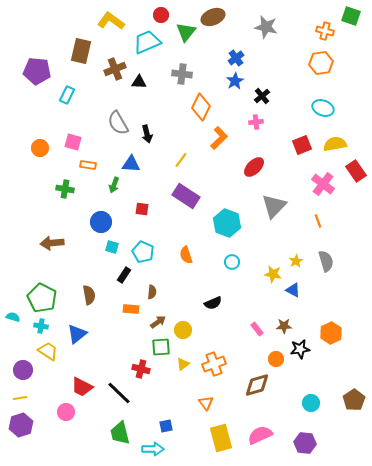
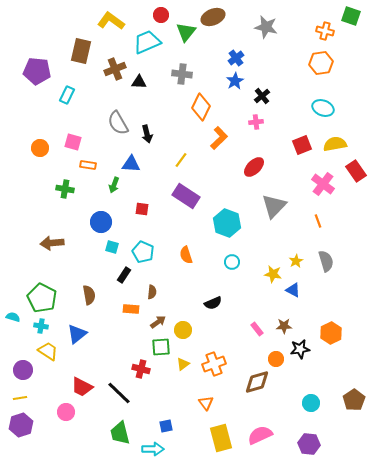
brown diamond at (257, 385): moved 3 px up
purple hexagon at (305, 443): moved 4 px right, 1 px down
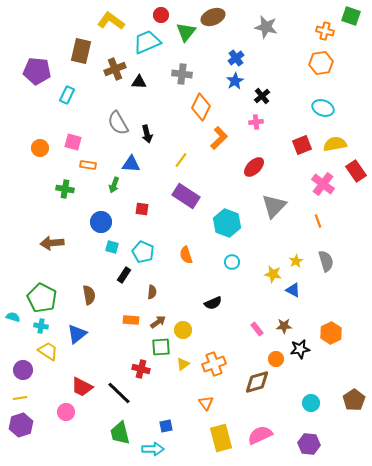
orange rectangle at (131, 309): moved 11 px down
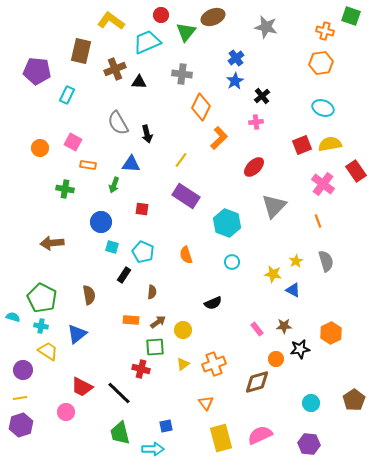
pink square at (73, 142): rotated 12 degrees clockwise
yellow semicircle at (335, 144): moved 5 px left
green square at (161, 347): moved 6 px left
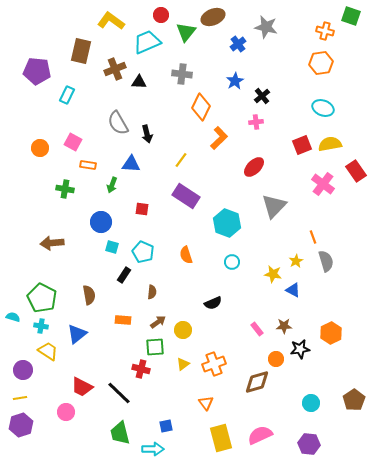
blue cross at (236, 58): moved 2 px right, 14 px up
green arrow at (114, 185): moved 2 px left
orange line at (318, 221): moved 5 px left, 16 px down
orange rectangle at (131, 320): moved 8 px left
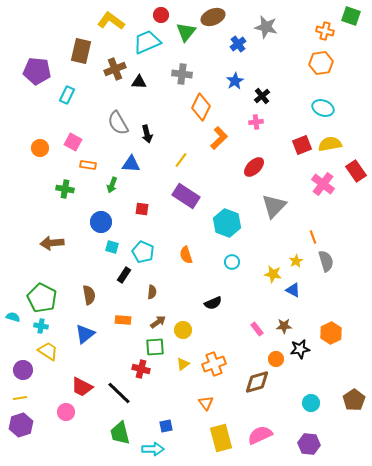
blue triangle at (77, 334): moved 8 px right
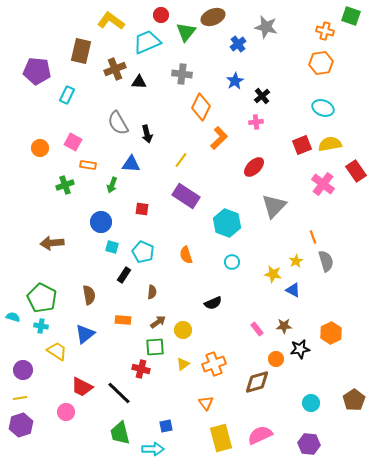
green cross at (65, 189): moved 4 px up; rotated 30 degrees counterclockwise
yellow trapezoid at (48, 351): moved 9 px right
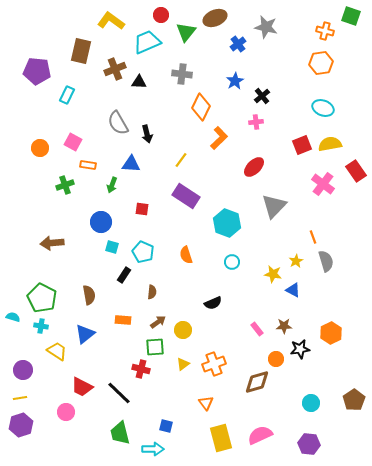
brown ellipse at (213, 17): moved 2 px right, 1 px down
blue square at (166, 426): rotated 24 degrees clockwise
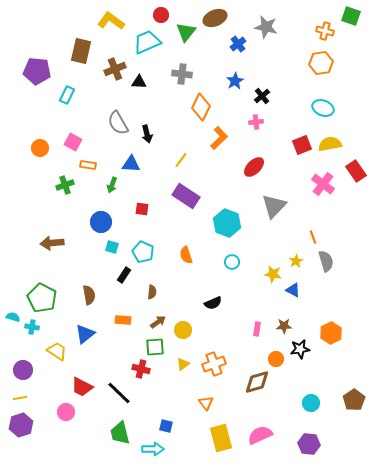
cyan cross at (41, 326): moved 9 px left, 1 px down
pink rectangle at (257, 329): rotated 48 degrees clockwise
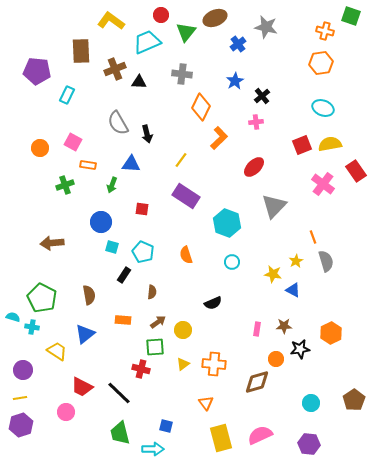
brown rectangle at (81, 51): rotated 15 degrees counterclockwise
orange cross at (214, 364): rotated 25 degrees clockwise
